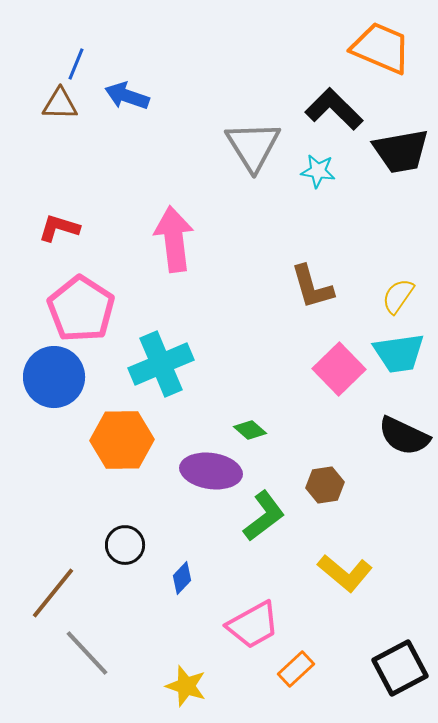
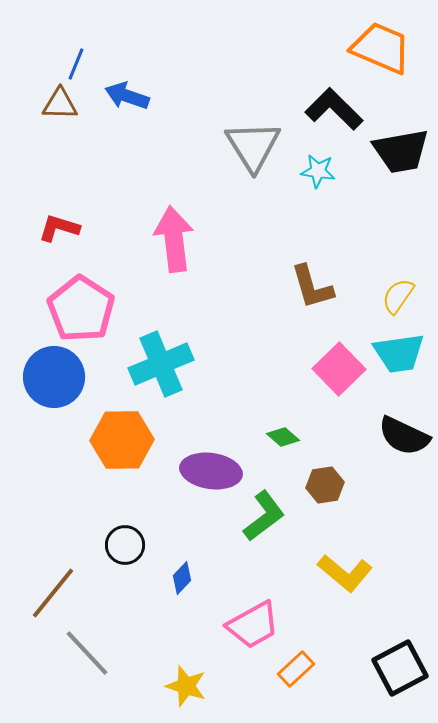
green diamond: moved 33 px right, 7 px down
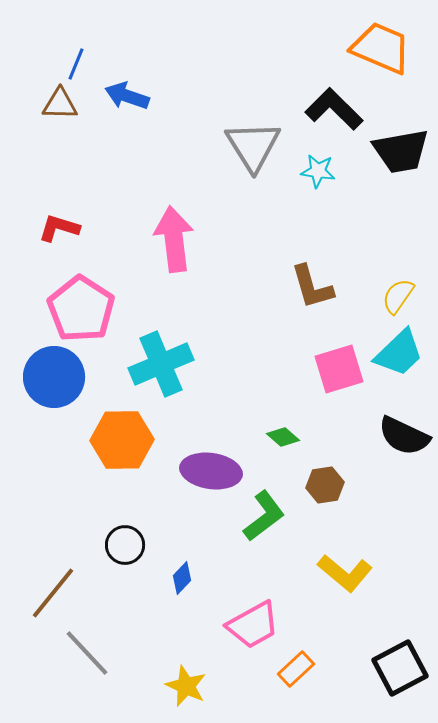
cyan trapezoid: rotated 36 degrees counterclockwise
pink square: rotated 27 degrees clockwise
yellow star: rotated 6 degrees clockwise
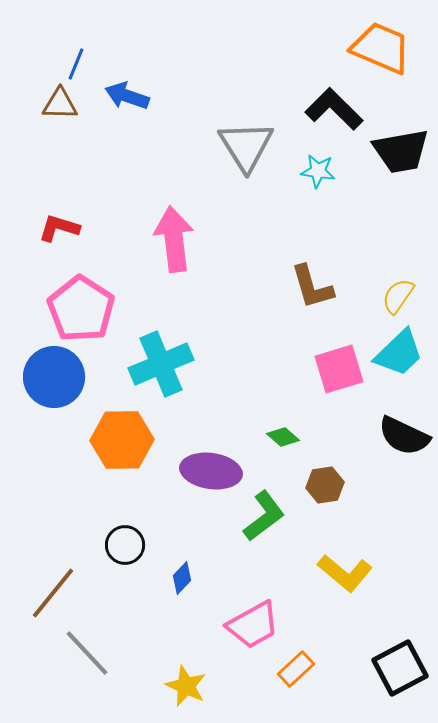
gray triangle: moved 7 px left
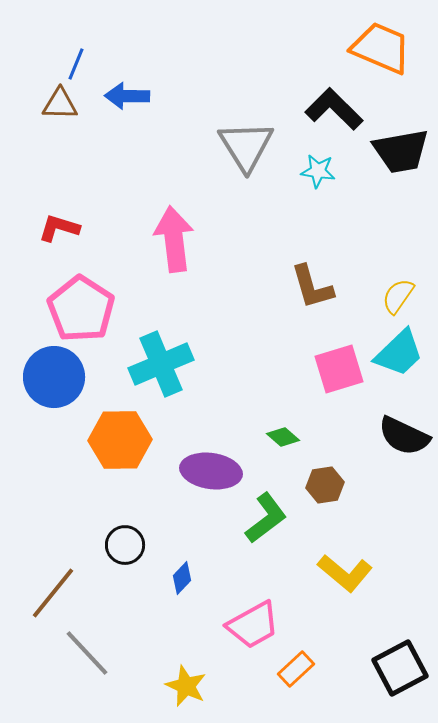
blue arrow: rotated 18 degrees counterclockwise
orange hexagon: moved 2 px left
green L-shape: moved 2 px right, 2 px down
